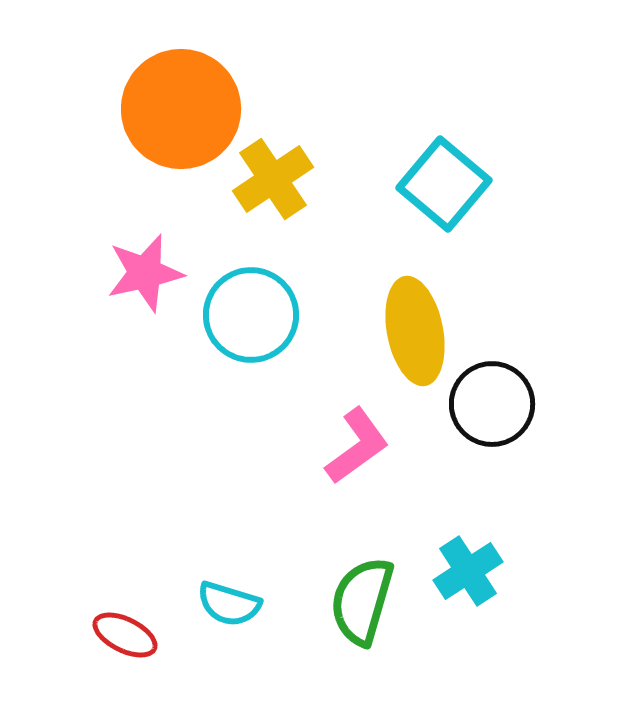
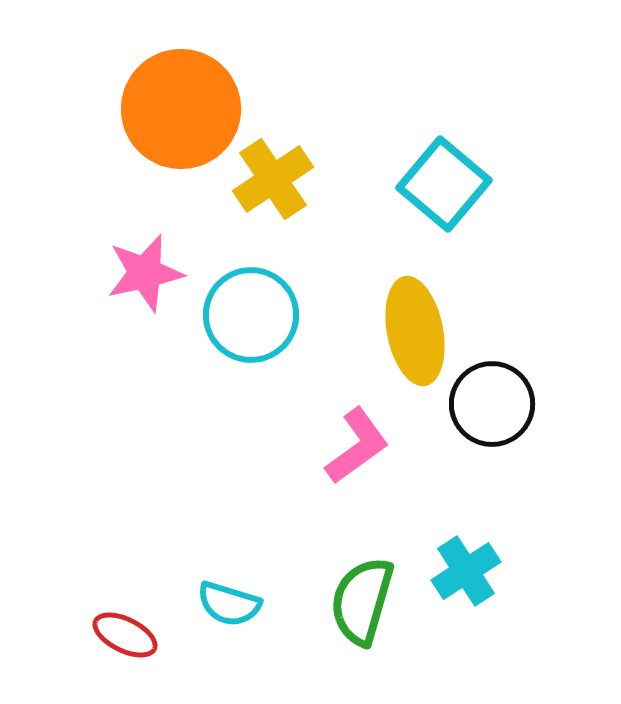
cyan cross: moved 2 px left
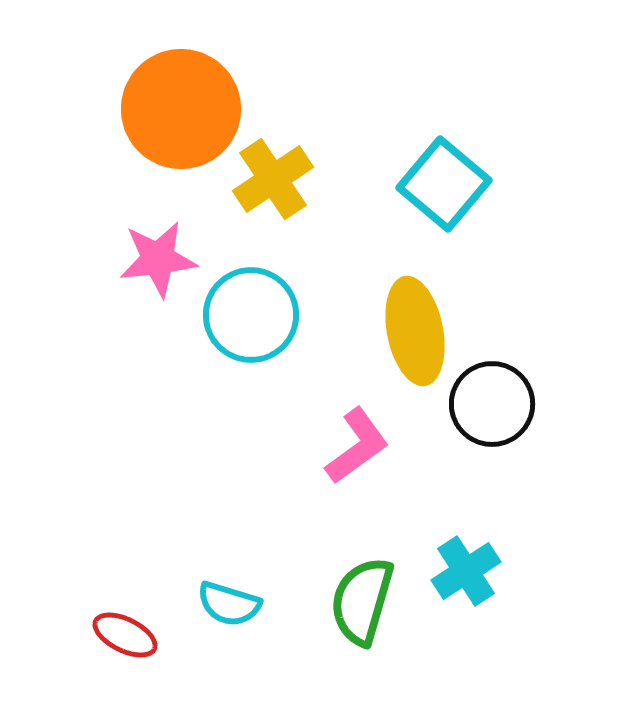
pink star: moved 13 px right, 14 px up; rotated 6 degrees clockwise
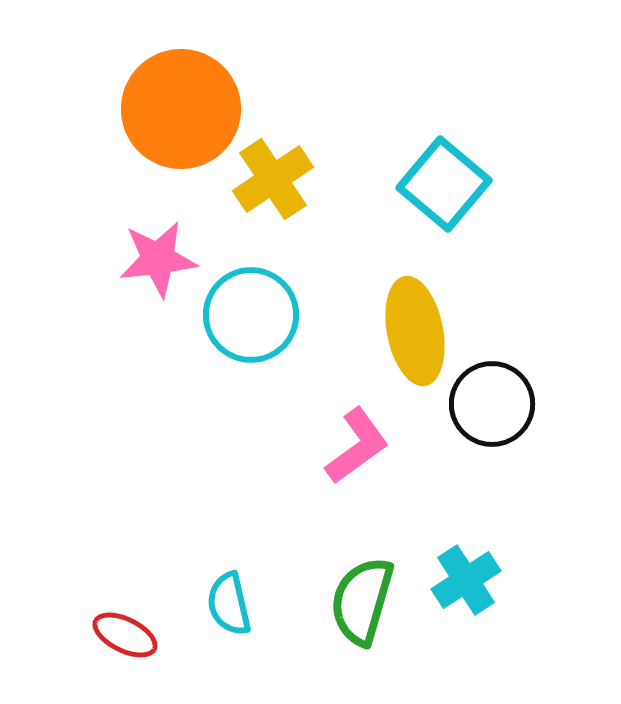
cyan cross: moved 9 px down
cyan semicircle: rotated 60 degrees clockwise
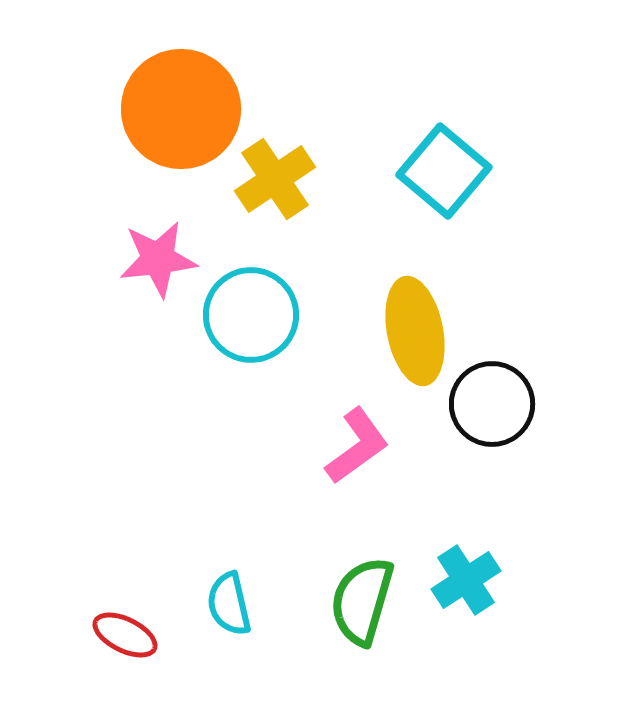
yellow cross: moved 2 px right
cyan square: moved 13 px up
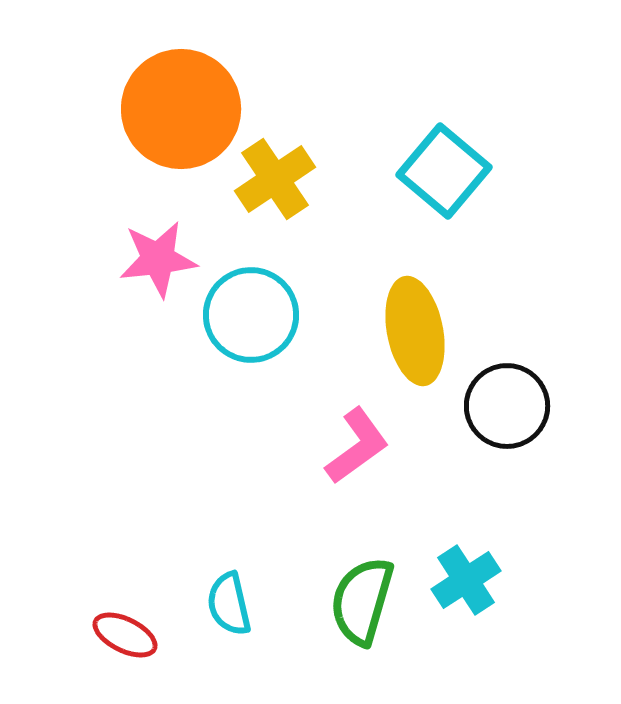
black circle: moved 15 px right, 2 px down
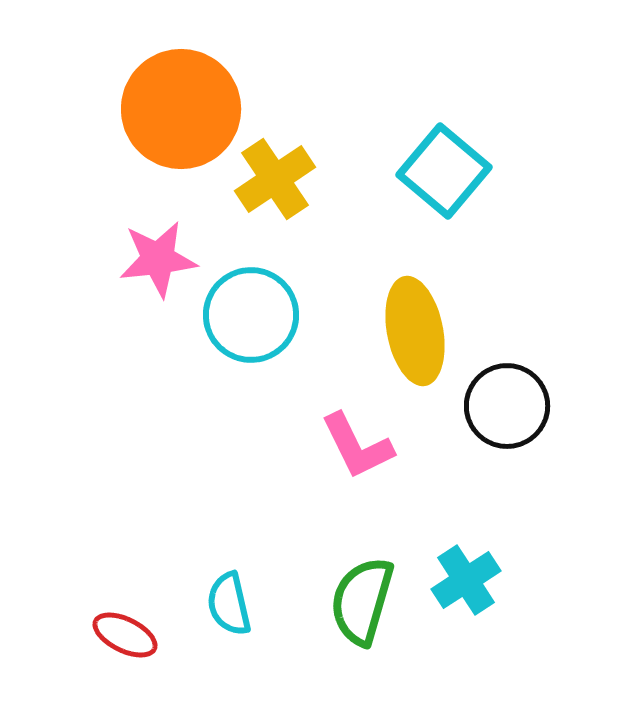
pink L-shape: rotated 100 degrees clockwise
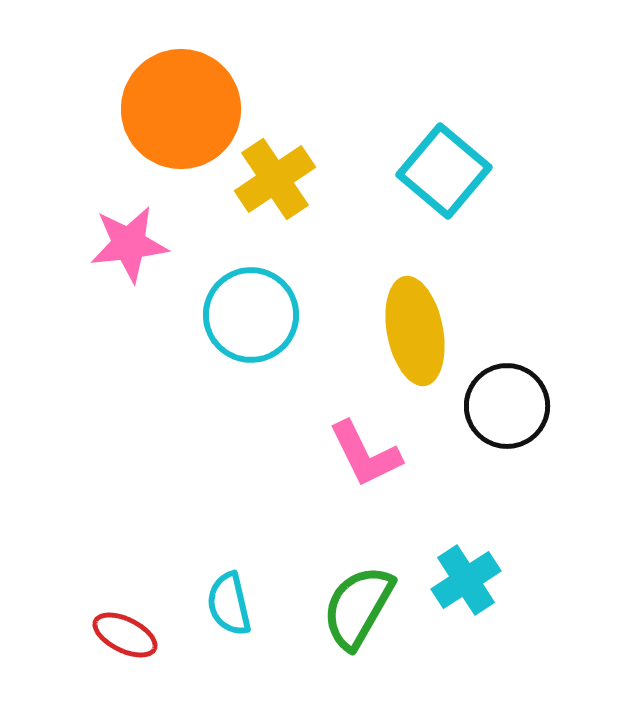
pink star: moved 29 px left, 15 px up
pink L-shape: moved 8 px right, 8 px down
green semicircle: moved 4 px left, 6 px down; rotated 14 degrees clockwise
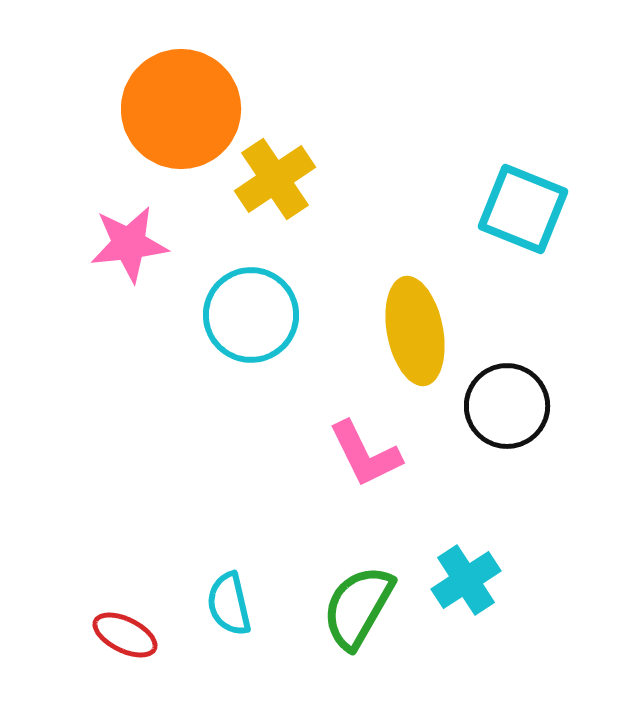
cyan square: moved 79 px right, 38 px down; rotated 18 degrees counterclockwise
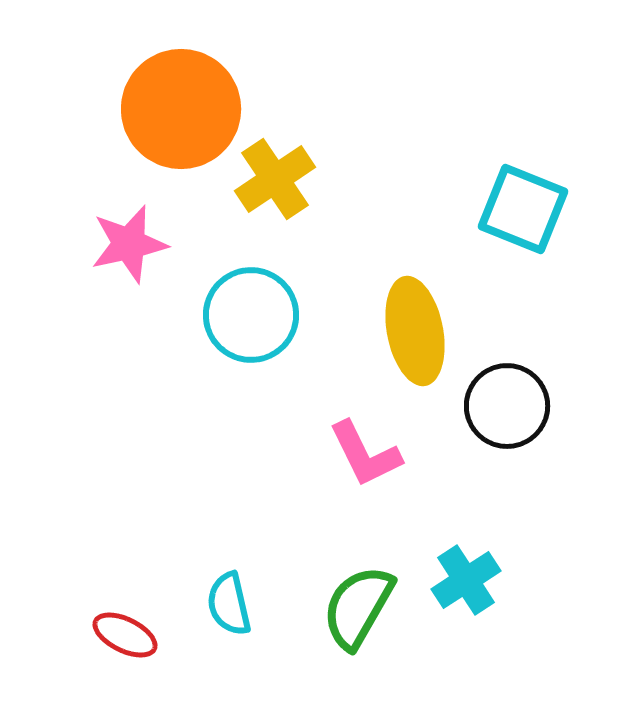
pink star: rotated 6 degrees counterclockwise
